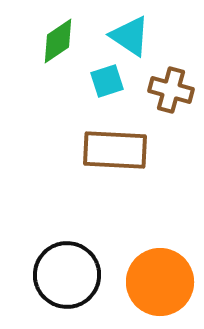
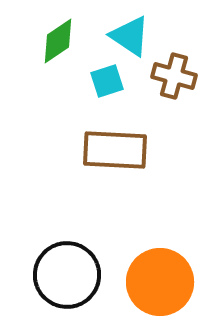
brown cross: moved 3 px right, 14 px up
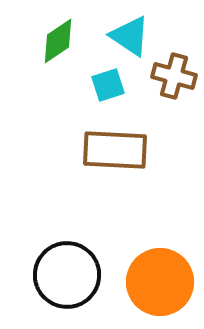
cyan square: moved 1 px right, 4 px down
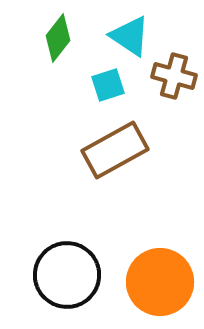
green diamond: moved 3 px up; rotated 18 degrees counterclockwise
brown rectangle: rotated 32 degrees counterclockwise
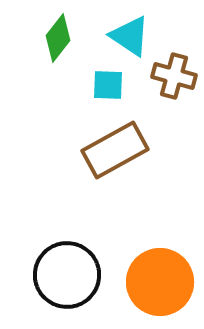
cyan square: rotated 20 degrees clockwise
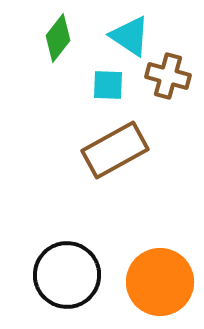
brown cross: moved 6 px left
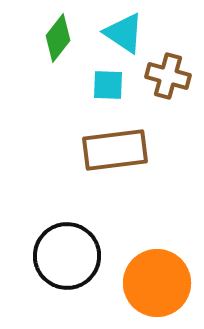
cyan triangle: moved 6 px left, 3 px up
brown rectangle: rotated 22 degrees clockwise
black circle: moved 19 px up
orange circle: moved 3 px left, 1 px down
